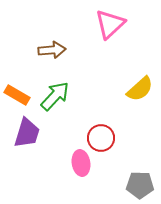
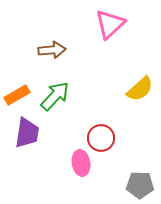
orange rectangle: rotated 60 degrees counterclockwise
purple trapezoid: rotated 8 degrees counterclockwise
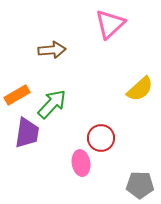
green arrow: moved 3 px left, 8 px down
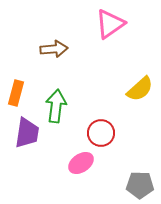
pink triangle: rotated 8 degrees clockwise
brown arrow: moved 2 px right, 1 px up
orange rectangle: moved 1 px left, 2 px up; rotated 45 degrees counterclockwise
green arrow: moved 4 px right, 2 px down; rotated 36 degrees counterclockwise
red circle: moved 5 px up
pink ellipse: rotated 65 degrees clockwise
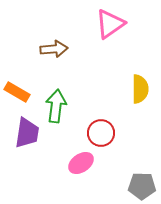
yellow semicircle: rotated 48 degrees counterclockwise
orange rectangle: moved 1 px right, 1 px up; rotated 75 degrees counterclockwise
gray pentagon: moved 2 px right, 1 px down
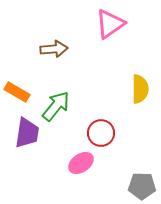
green arrow: rotated 32 degrees clockwise
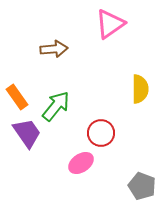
orange rectangle: moved 5 px down; rotated 25 degrees clockwise
purple trapezoid: rotated 44 degrees counterclockwise
gray pentagon: rotated 20 degrees clockwise
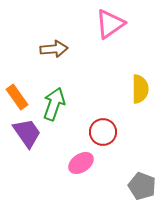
green arrow: moved 2 px left, 2 px up; rotated 20 degrees counterclockwise
red circle: moved 2 px right, 1 px up
